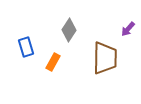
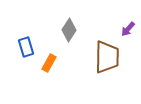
brown trapezoid: moved 2 px right, 1 px up
orange rectangle: moved 4 px left, 1 px down
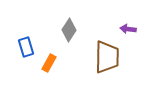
purple arrow: rotated 56 degrees clockwise
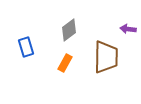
gray diamond: rotated 20 degrees clockwise
brown trapezoid: moved 1 px left
orange rectangle: moved 16 px right
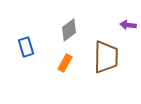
purple arrow: moved 4 px up
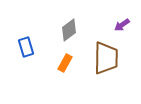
purple arrow: moved 6 px left; rotated 42 degrees counterclockwise
brown trapezoid: moved 1 px down
